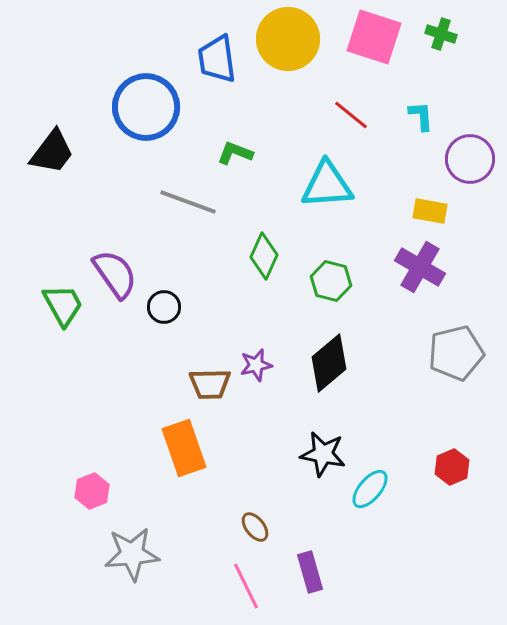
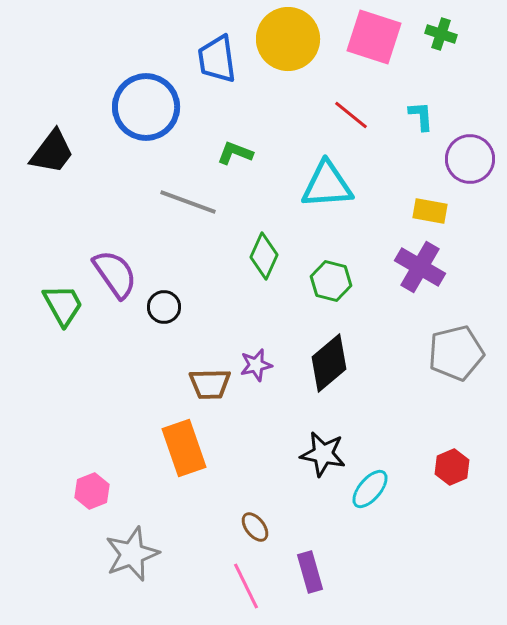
gray star: rotated 16 degrees counterclockwise
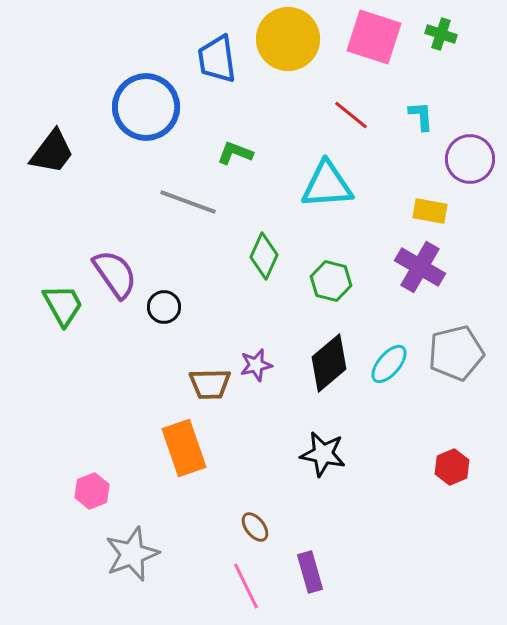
cyan ellipse: moved 19 px right, 125 px up
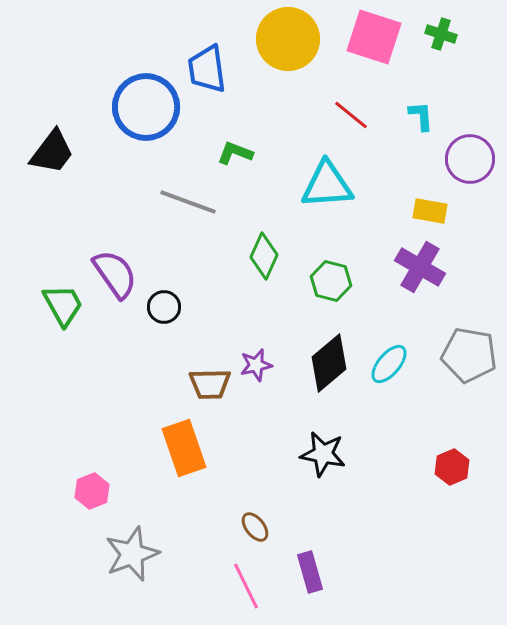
blue trapezoid: moved 10 px left, 10 px down
gray pentagon: moved 13 px right, 2 px down; rotated 24 degrees clockwise
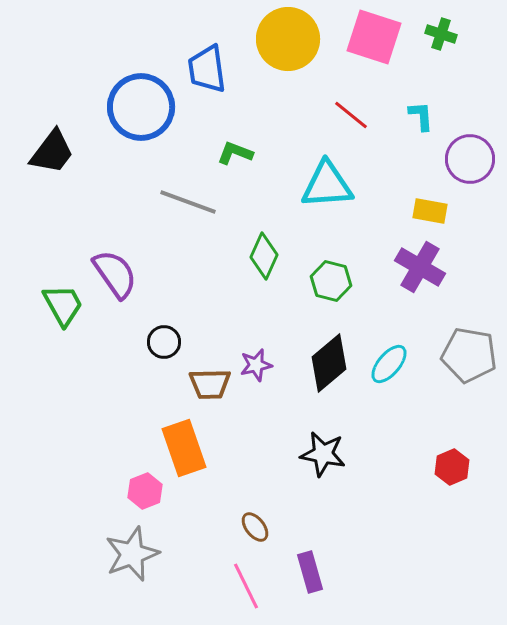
blue circle: moved 5 px left
black circle: moved 35 px down
pink hexagon: moved 53 px right
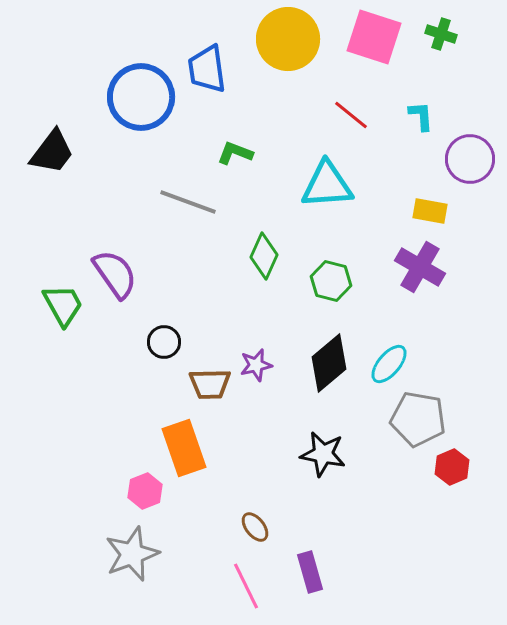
blue circle: moved 10 px up
gray pentagon: moved 51 px left, 64 px down
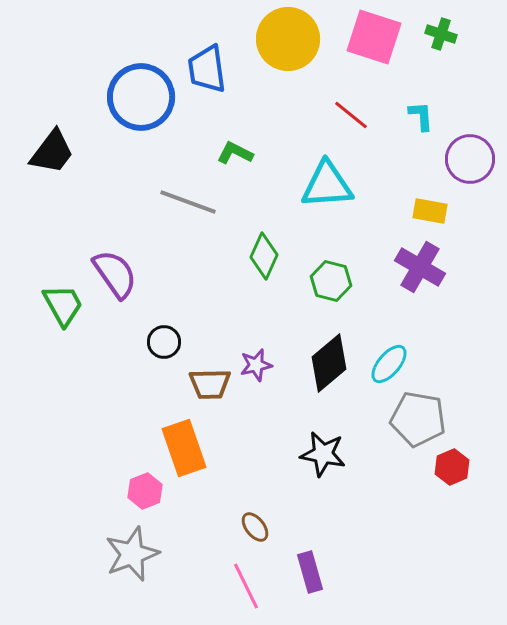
green L-shape: rotated 6 degrees clockwise
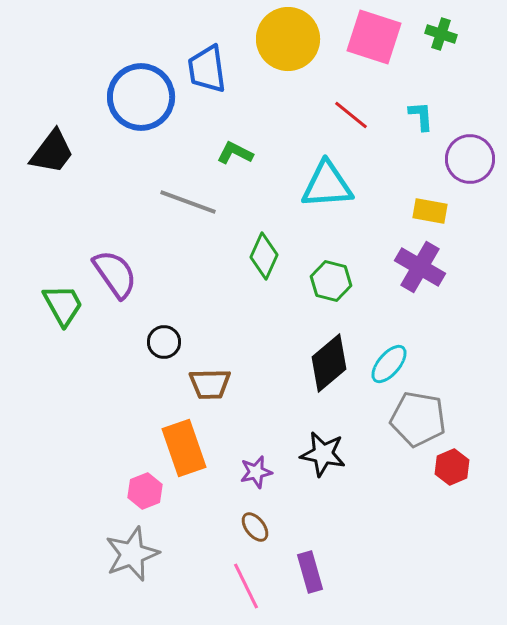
purple star: moved 107 px down
